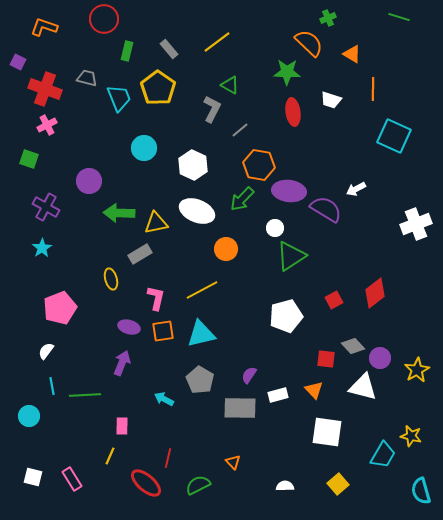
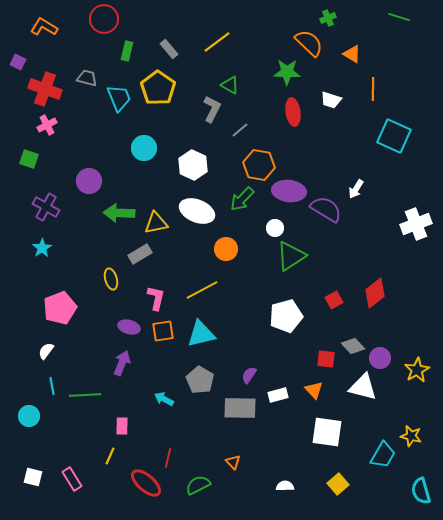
orange L-shape at (44, 27): rotated 12 degrees clockwise
white arrow at (356, 189): rotated 30 degrees counterclockwise
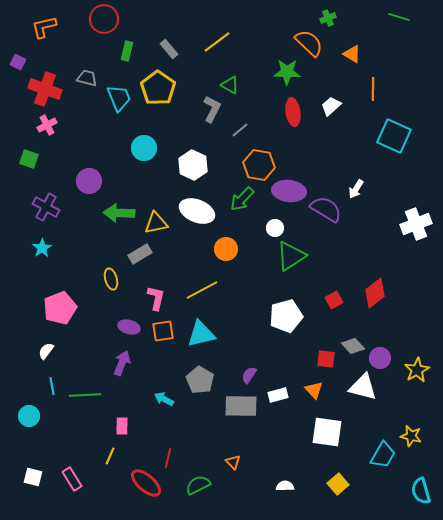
orange L-shape at (44, 27): rotated 44 degrees counterclockwise
white trapezoid at (331, 100): moved 6 px down; rotated 120 degrees clockwise
gray rectangle at (240, 408): moved 1 px right, 2 px up
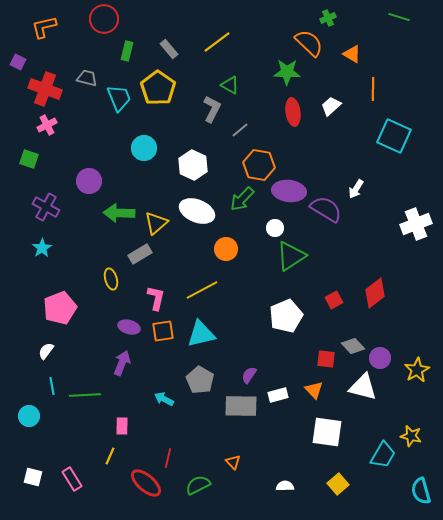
yellow triangle at (156, 223): rotated 30 degrees counterclockwise
white pentagon at (286, 316): rotated 8 degrees counterclockwise
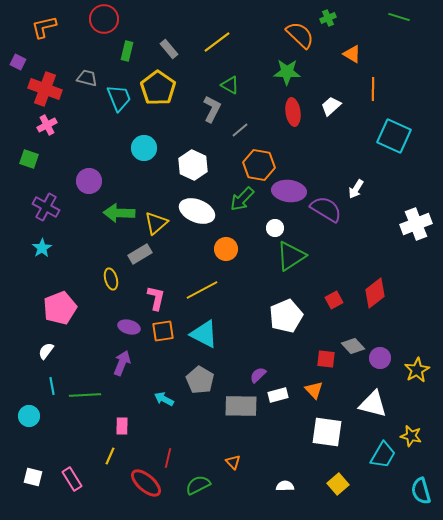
orange semicircle at (309, 43): moved 9 px left, 8 px up
cyan triangle at (201, 334): moved 3 px right; rotated 40 degrees clockwise
purple semicircle at (249, 375): moved 9 px right; rotated 12 degrees clockwise
white triangle at (363, 387): moved 10 px right, 17 px down
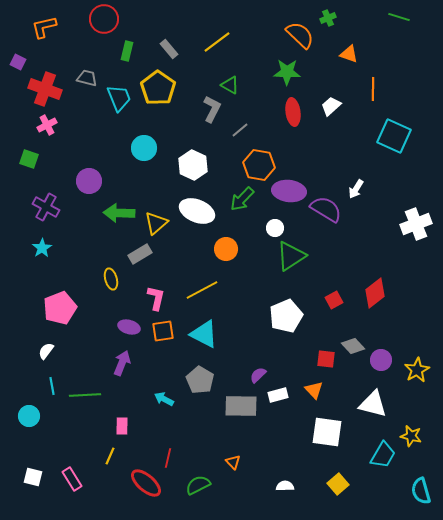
orange triangle at (352, 54): moved 3 px left; rotated 12 degrees counterclockwise
purple circle at (380, 358): moved 1 px right, 2 px down
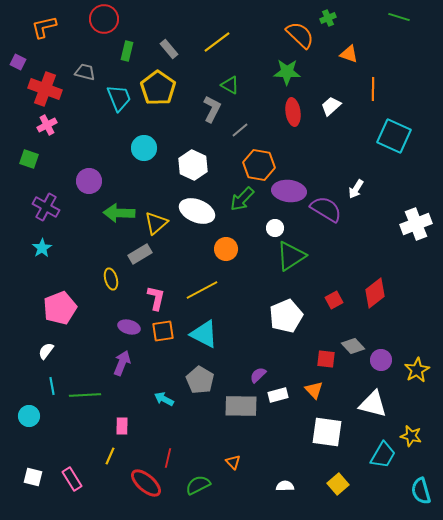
gray trapezoid at (87, 78): moved 2 px left, 6 px up
